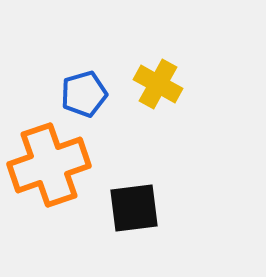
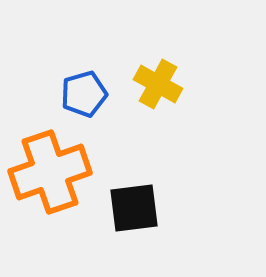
orange cross: moved 1 px right, 7 px down
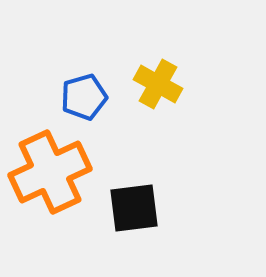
blue pentagon: moved 3 px down
orange cross: rotated 6 degrees counterclockwise
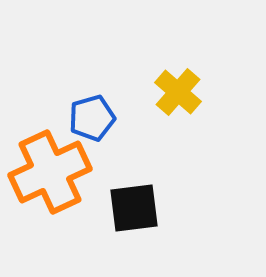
yellow cross: moved 20 px right, 8 px down; rotated 12 degrees clockwise
blue pentagon: moved 8 px right, 21 px down
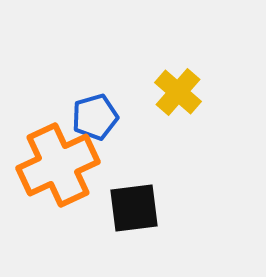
blue pentagon: moved 3 px right, 1 px up
orange cross: moved 8 px right, 7 px up
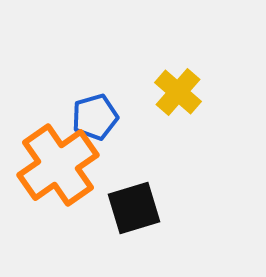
orange cross: rotated 10 degrees counterclockwise
black square: rotated 10 degrees counterclockwise
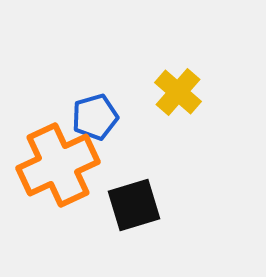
orange cross: rotated 10 degrees clockwise
black square: moved 3 px up
